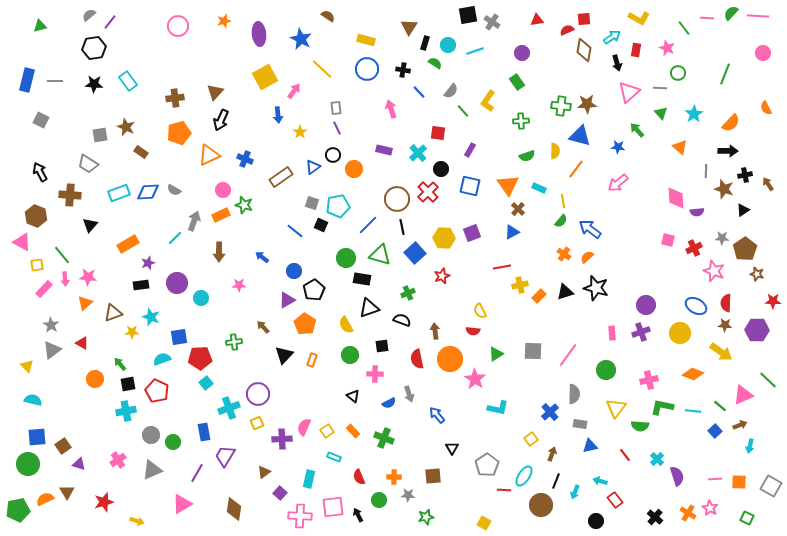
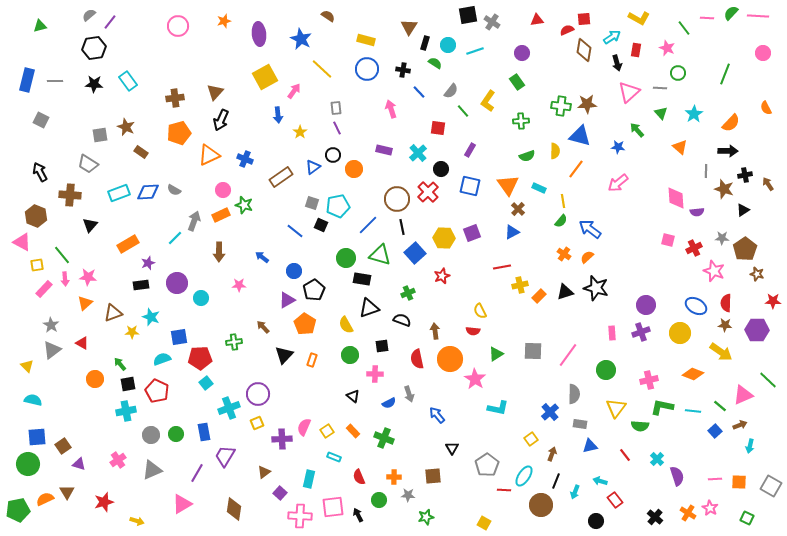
red square at (438, 133): moved 5 px up
green circle at (173, 442): moved 3 px right, 8 px up
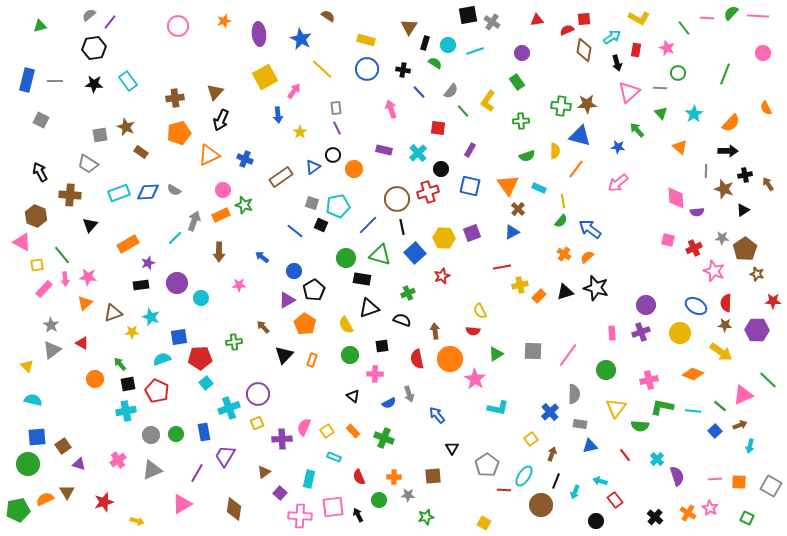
red cross at (428, 192): rotated 25 degrees clockwise
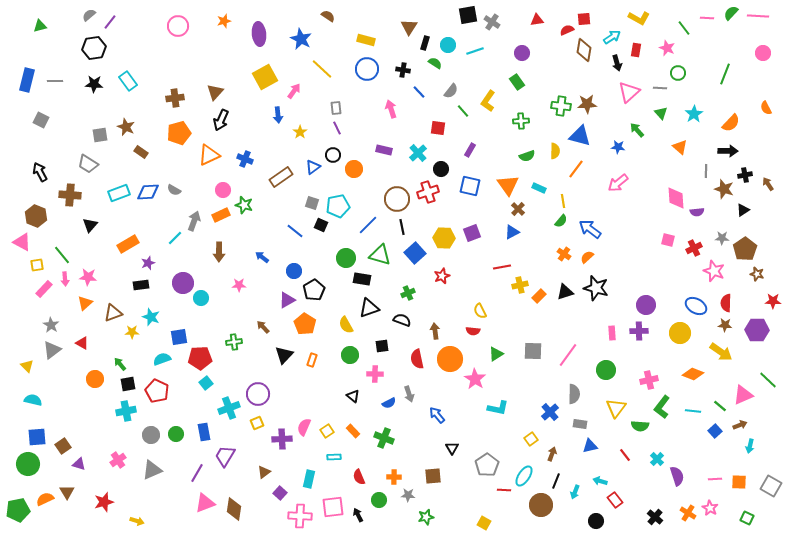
purple circle at (177, 283): moved 6 px right
purple cross at (641, 332): moved 2 px left, 1 px up; rotated 18 degrees clockwise
green L-shape at (662, 407): rotated 65 degrees counterclockwise
cyan rectangle at (334, 457): rotated 24 degrees counterclockwise
pink triangle at (182, 504): moved 23 px right, 1 px up; rotated 10 degrees clockwise
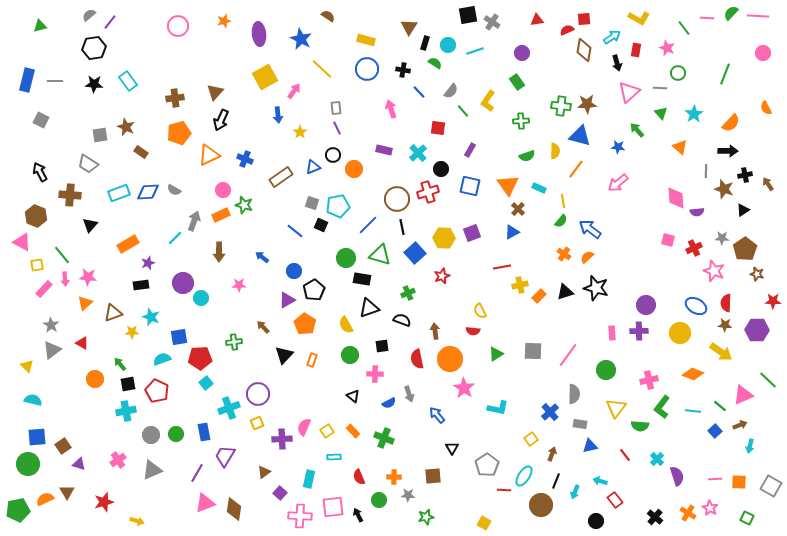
blue triangle at (313, 167): rotated 14 degrees clockwise
pink star at (475, 379): moved 11 px left, 9 px down
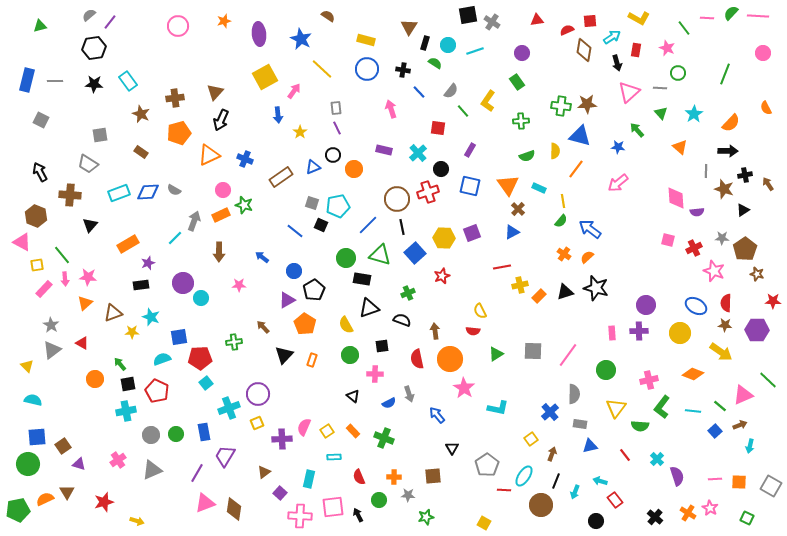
red square at (584, 19): moved 6 px right, 2 px down
brown star at (126, 127): moved 15 px right, 13 px up
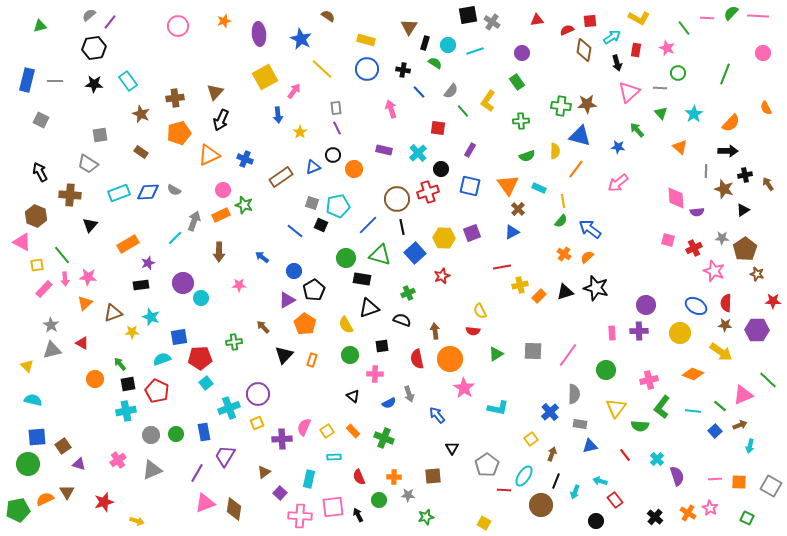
gray triangle at (52, 350): rotated 24 degrees clockwise
